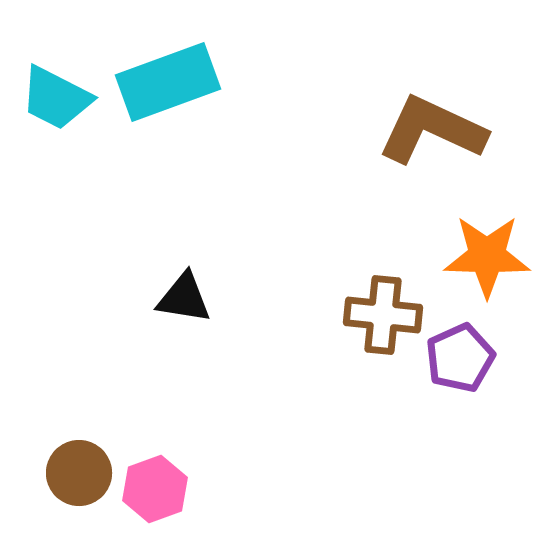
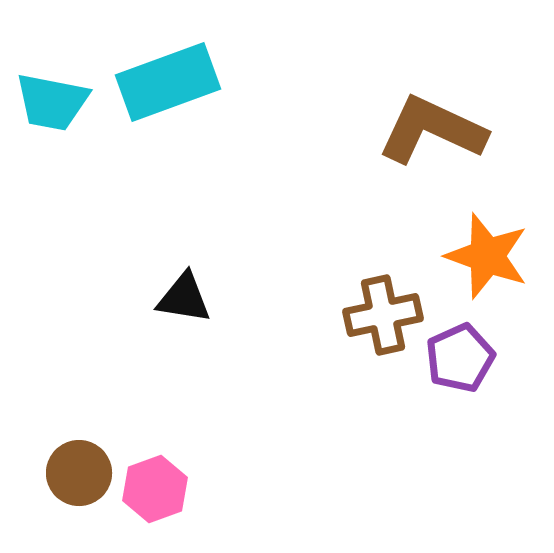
cyan trapezoid: moved 4 px left, 4 px down; rotated 16 degrees counterclockwise
orange star: rotated 18 degrees clockwise
brown cross: rotated 18 degrees counterclockwise
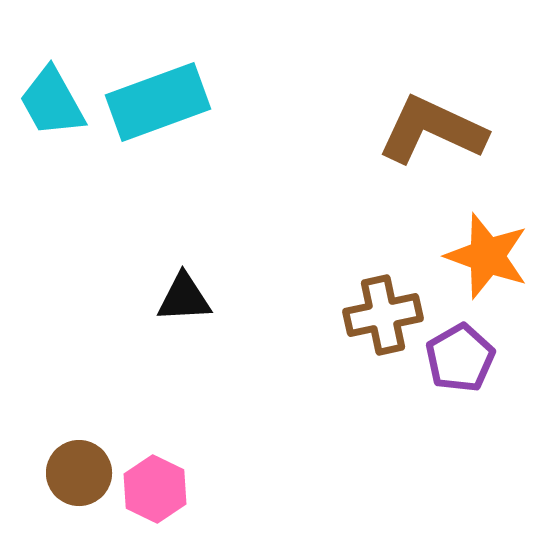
cyan rectangle: moved 10 px left, 20 px down
cyan trapezoid: rotated 50 degrees clockwise
black triangle: rotated 12 degrees counterclockwise
purple pentagon: rotated 6 degrees counterclockwise
pink hexagon: rotated 14 degrees counterclockwise
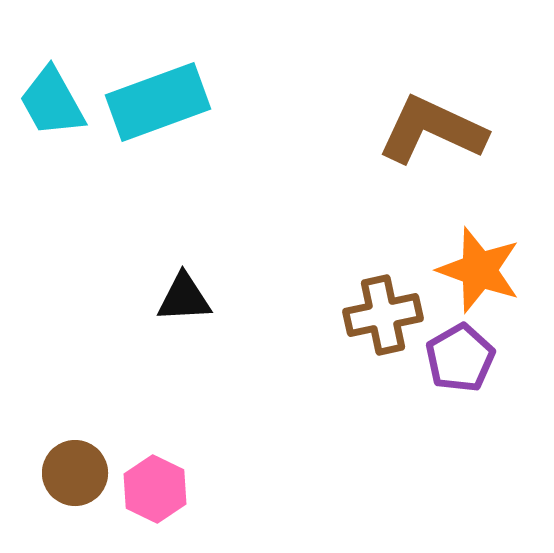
orange star: moved 8 px left, 14 px down
brown circle: moved 4 px left
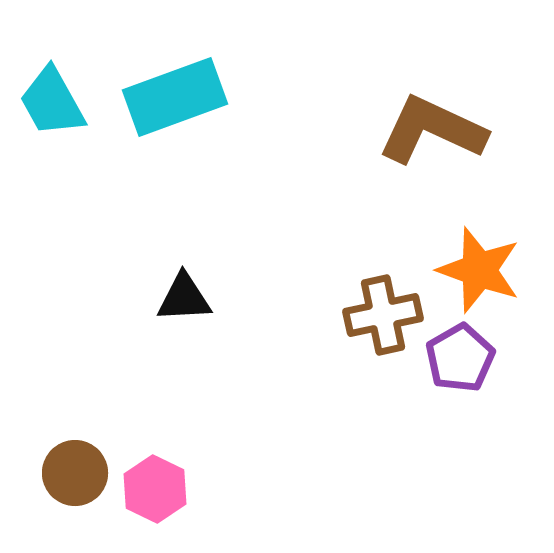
cyan rectangle: moved 17 px right, 5 px up
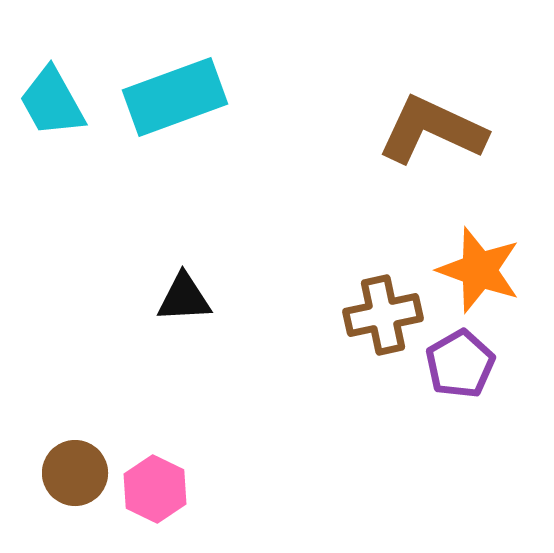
purple pentagon: moved 6 px down
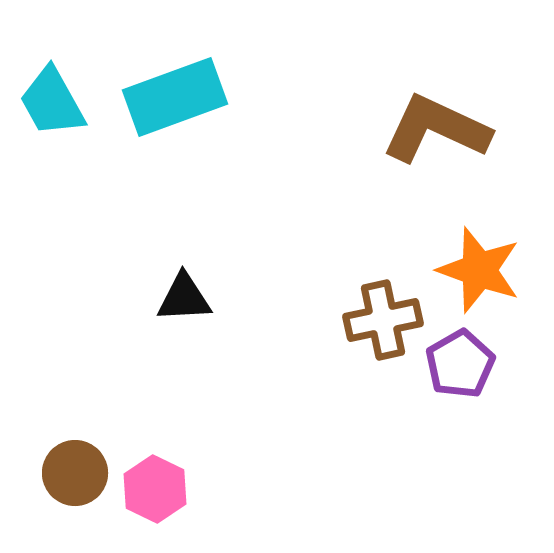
brown L-shape: moved 4 px right, 1 px up
brown cross: moved 5 px down
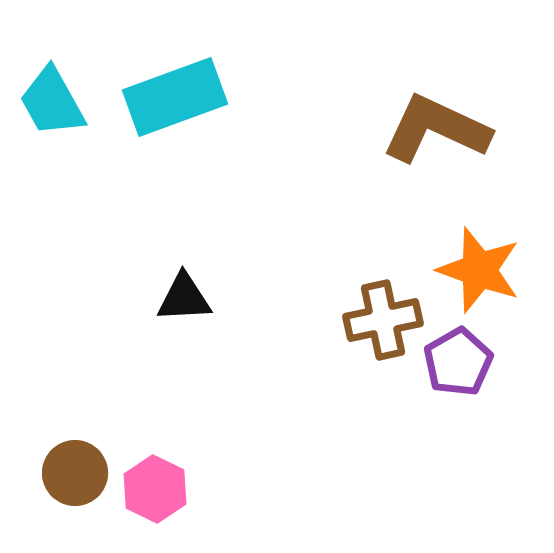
purple pentagon: moved 2 px left, 2 px up
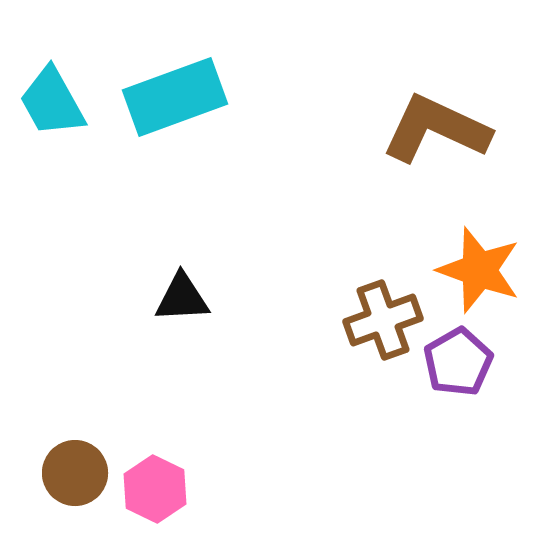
black triangle: moved 2 px left
brown cross: rotated 8 degrees counterclockwise
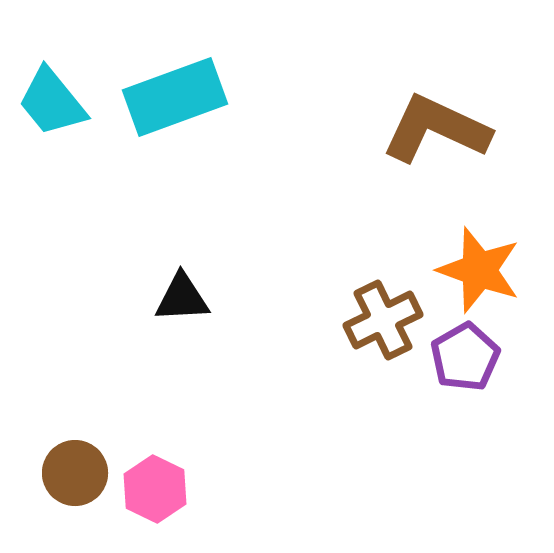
cyan trapezoid: rotated 10 degrees counterclockwise
brown cross: rotated 6 degrees counterclockwise
purple pentagon: moved 7 px right, 5 px up
